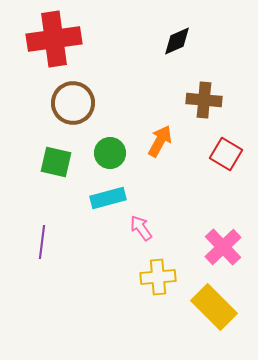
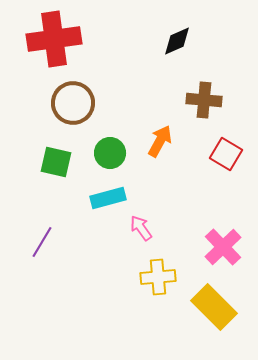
purple line: rotated 24 degrees clockwise
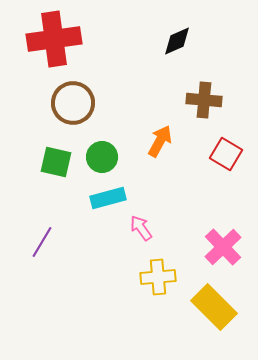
green circle: moved 8 px left, 4 px down
